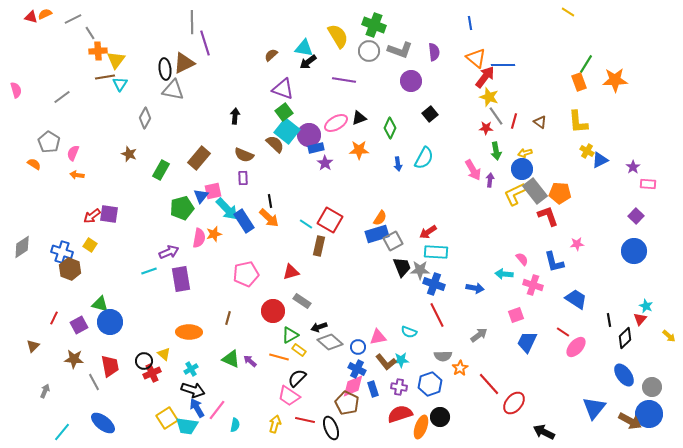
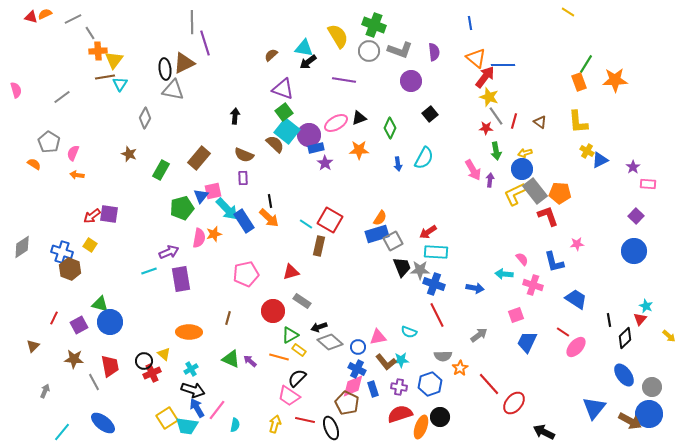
yellow triangle at (116, 60): moved 2 px left
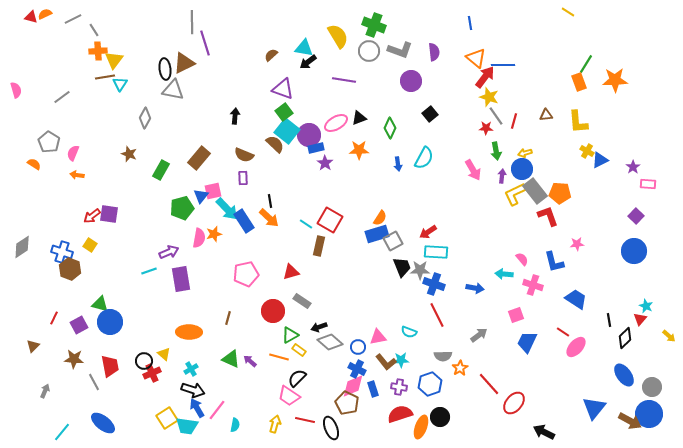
gray line at (90, 33): moved 4 px right, 3 px up
brown triangle at (540, 122): moved 6 px right, 7 px up; rotated 40 degrees counterclockwise
purple arrow at (490, 180): moved 12 px right, 4 px up
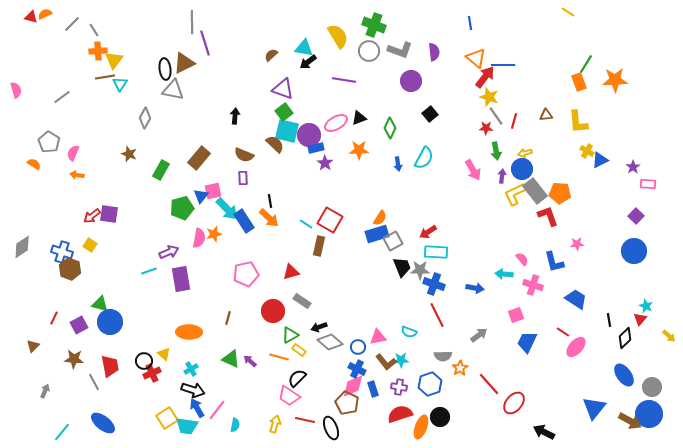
gray line at (73, 19): moved 1 px left, 5 px down; rotated 18 degrees counterclockwise
cyan square at (287, 131): rotated 25 degrees counterclockwise
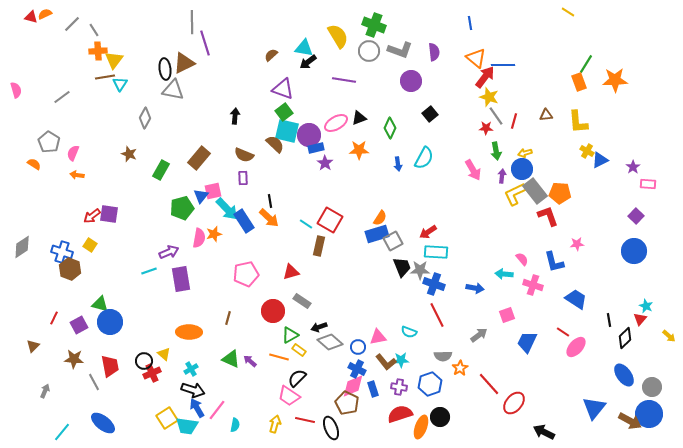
pink square at (516, 315): moved 9 px left
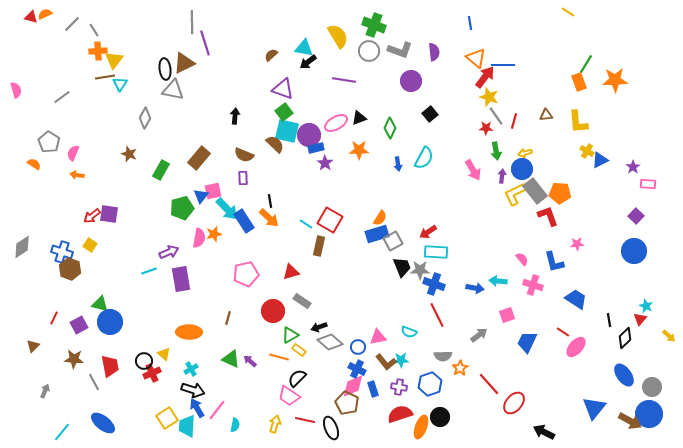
cyan arrow at (504, 274): moved 6 px left, 7 px down
cyan trapezoid at (187, 426): rotated 85 degrees clockwise
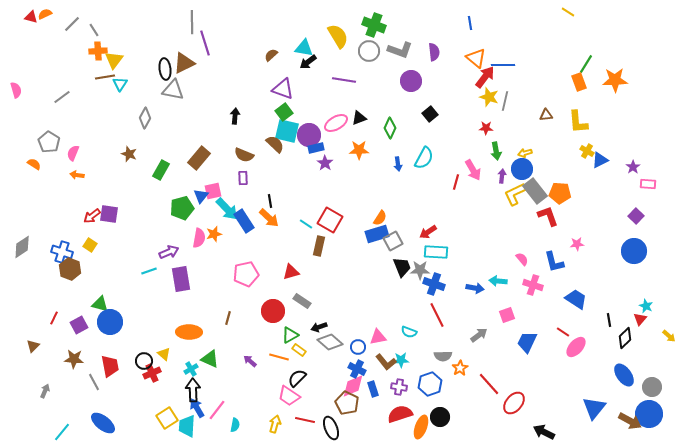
gray line at (496, 116): moved 9 px right, 15 px up; rotated 48 degrees clockwise
red line at (514, 121): moved 58 px left, 61 px down
green triangle at (231, 359): moved 21 px left
black arrow at (193, 390): rotated 110 degrees counterclockwise
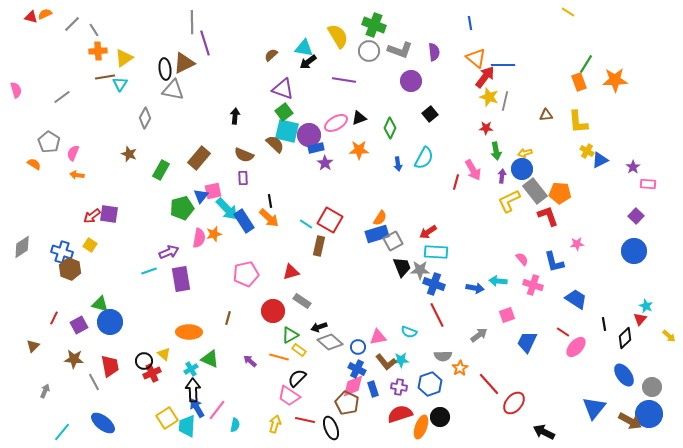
yellow triangle at (114, 60): moved 10 px right, 2 px up; rotated 18 degrees clockwise
yellow L-shape at (515, 194): moved 6 px left, 7 px down
black line at (609, 320): moved 5 px left, 4 px down
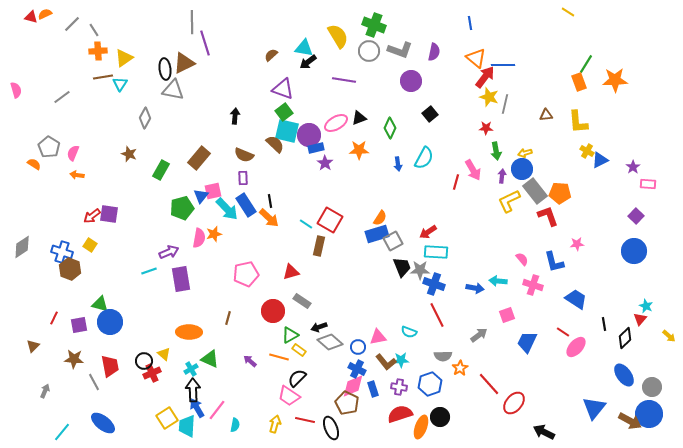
purple semicircle at (434, 52): rotated 18 degrees clockwise
brown line at (105, 77): moved 2 px left
gray line at (505, 101): moved 3 px down
gray pentagon at (49, 142): moved 5 px down
blue rectangle at (244, 221): moved 2 px right, 16 px up
purple square at (79, 325): rotated 18 degrees clockwise
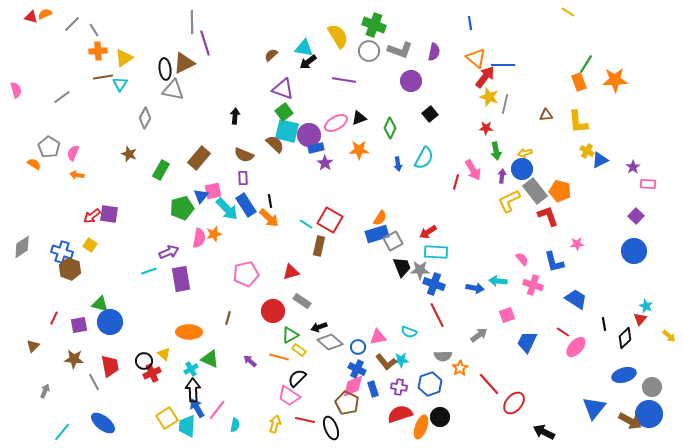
orange pentagon at (560, 193): moved 2 px up; rotated 10 degrees clockwise
blue ellipse at (624, 375): rotated 70 degrees counterclockwise
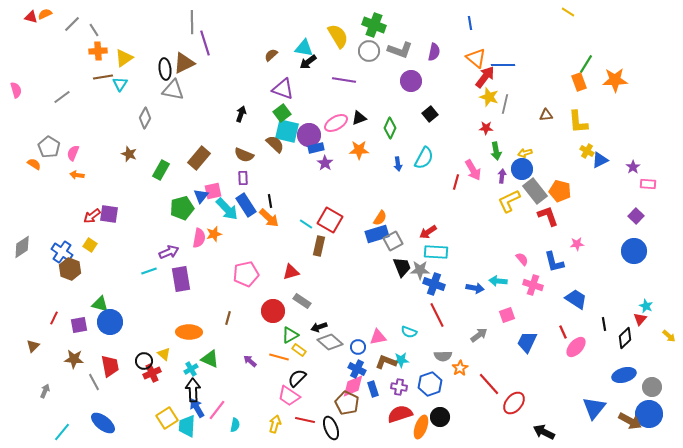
green square at (284, 112): moved 2 px left, 1 px down
black arrow at (235, 116): moved 6 px right, 2 px up; rotated 14 degrees clockwise
blue cross at (62, 252): rotated 15 degrees clockwise
red line at (563, 332): rotated 32 degrees clockwise
brown L-shape at (386, 362): rotated 150 degrees clockwise
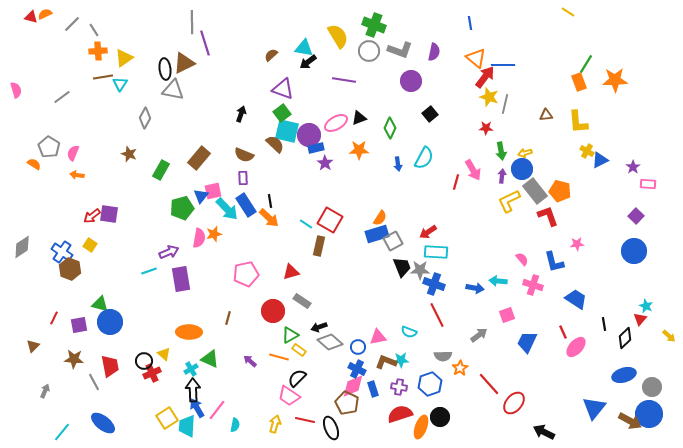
green arrow at (496, 151): moved 5 px right
